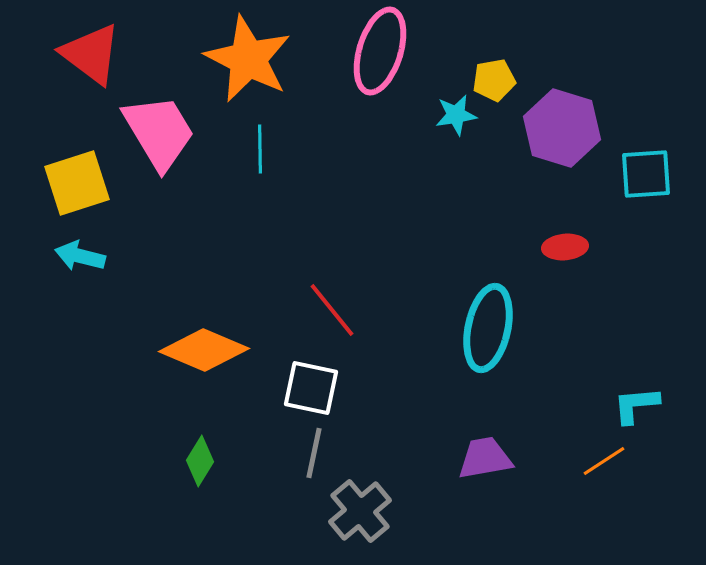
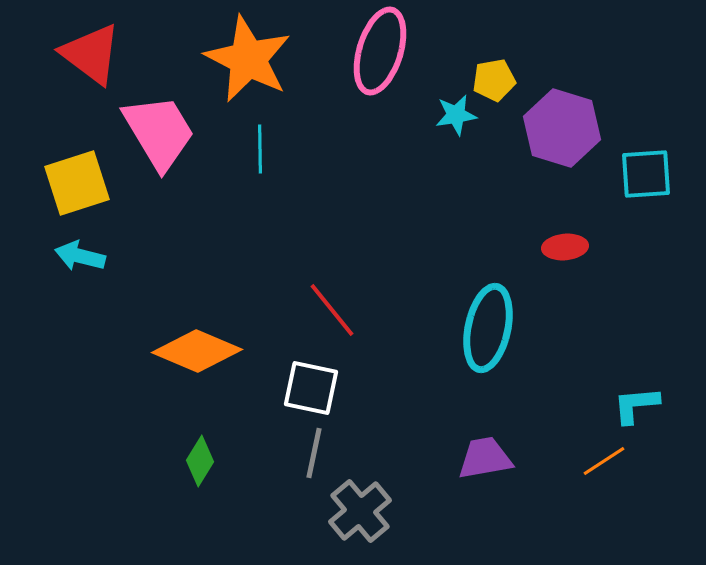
orange diamond: moved 7 px left, 1 px down
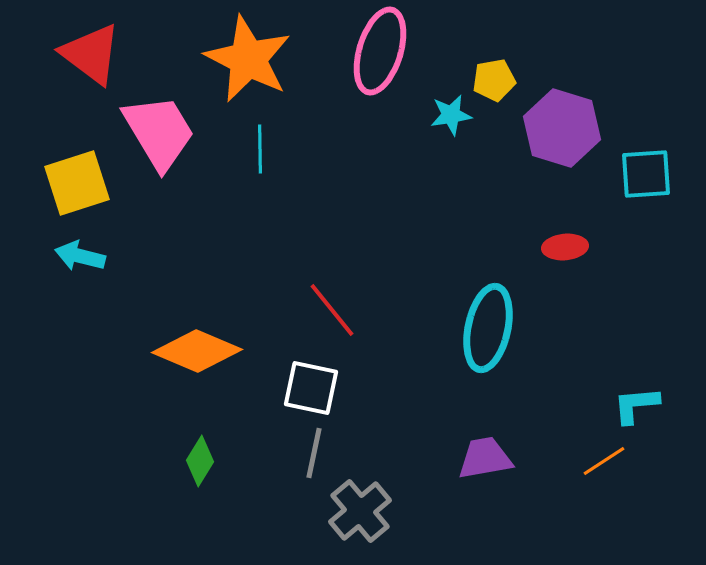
cyan star: moved 5 px left
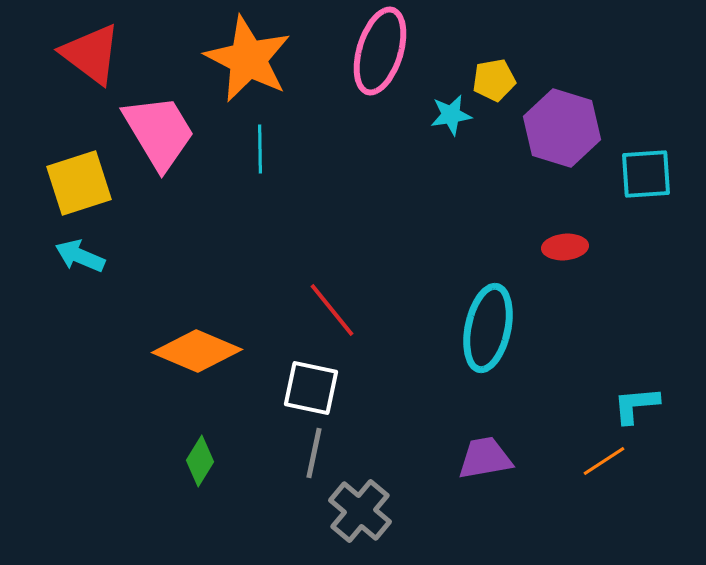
yellow square: moved 2 px right
cyan arrow: rotated 9 degrees clockwise
gray cross: rotated 10 degrees counterclockwise
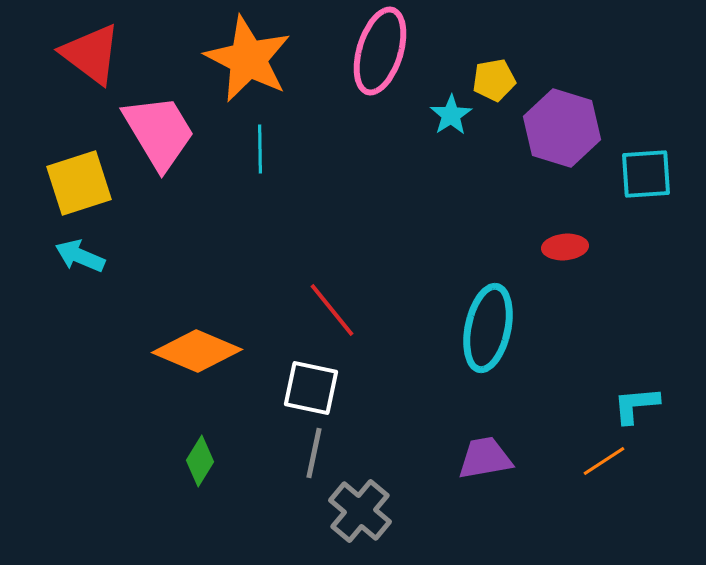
cyan star: rotated 24 degrees counterclockwise
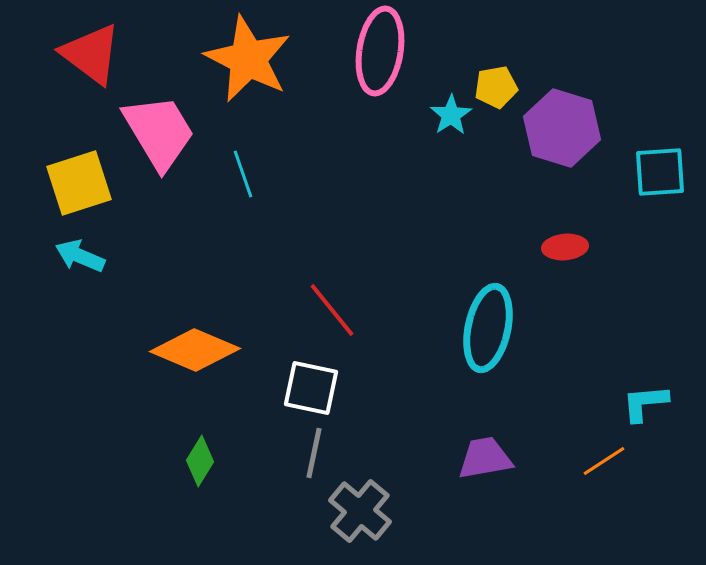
pink ellipse: rotated 8 degrees counterclockwise
yellow pentagon: moved 2 px right, 7 px down
cyan line: moved 17 px left, 25 px down; rotated 18 degrees counterclockwise
cyan square: moved 14 px right, 2 px up
orange diamond: moved 2 px left, 1 px up
cyan L-shape: moved 9 px right, 2 px up
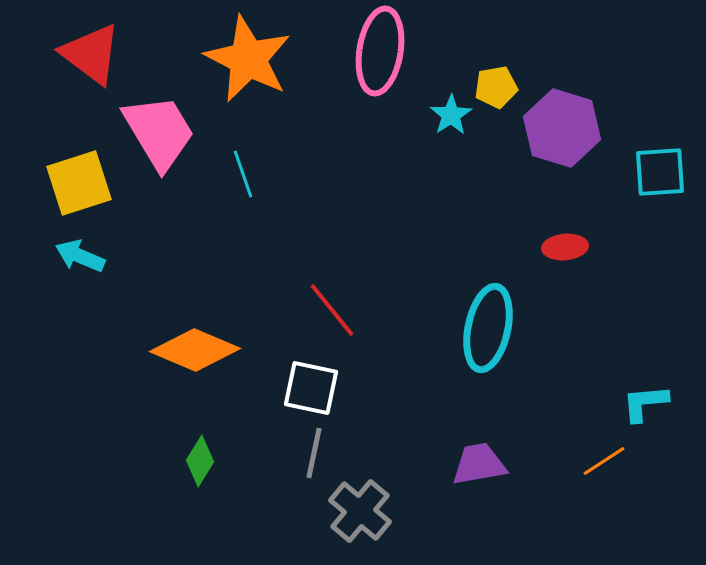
purple trapezoid: moved 6 px left, 6 px down
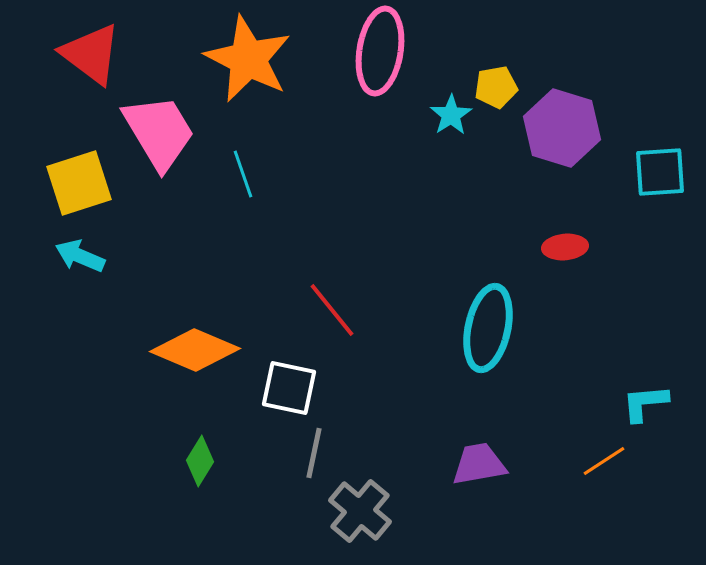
white square: moved 22 px left
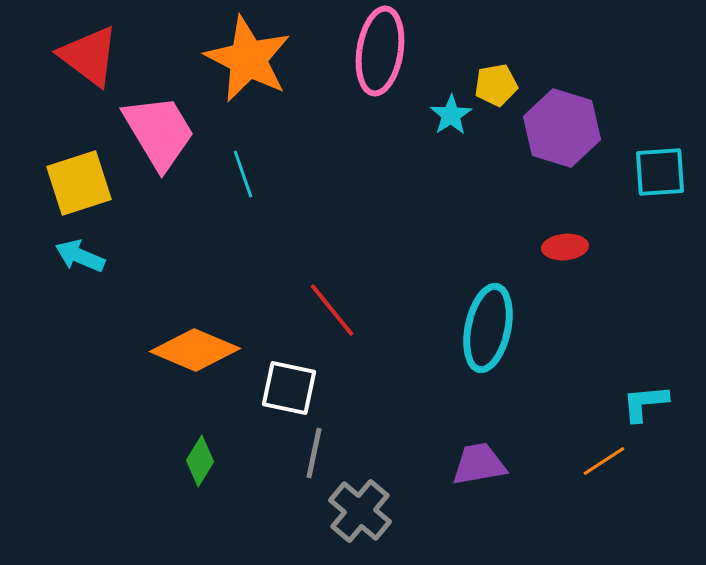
red triangle: moved 2 px left, 2 px down
yellow pentagon: moved 2 px up
